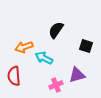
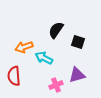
black square: moved 8 px left, 4 px up
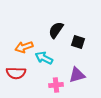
red semicircle: moved 2 px right, 3 px up; rotated 84 degrees counterclockwise
pink cross: rotated 16 degrees clockwise
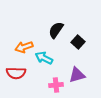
black square: rotated 24 degrees clockwise
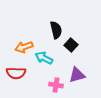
black semicircle: rotated 132 degrees clockwise
black square: moved 7 px left, 3 px down
pink cross: rotated 16 degrees clockwise
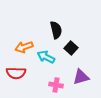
black square: moved 3 px down
cyan arrow: moved 2 px right, 1 px up
purple triangle: moved 4 px right, 2 px down
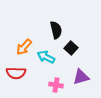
orange arrow: rotated 30 degrees counterclockwise
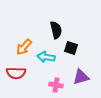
black square: rotated 24 degrees counterclockwise
cyan arrow: rotated 18 degrees counterclockwise
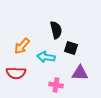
orange arrow: moved 2 px left, 1 px up
purple triangle: moved 1 px left, 4 px up; rotated 18 degrees clockwise
